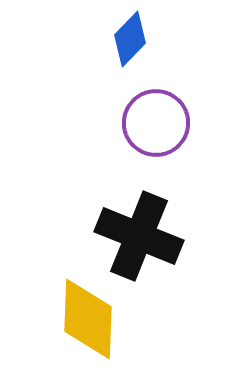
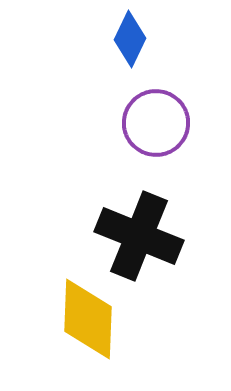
blue diamond: rotated 18 degrees counterclockwise
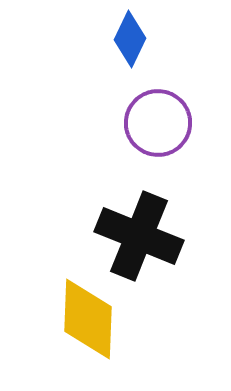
purple circle: moved 2 px right
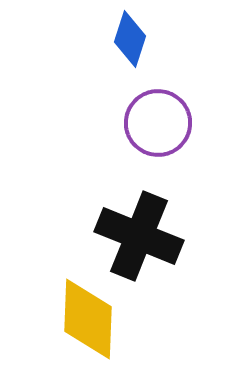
blue diamond: rotated 8 degrees counterclockwise
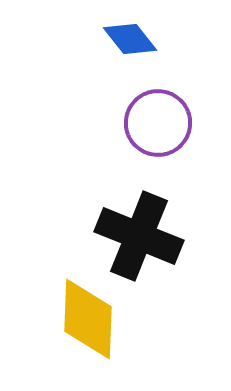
blue diamond: rotated 56 degrees counterclockwise
